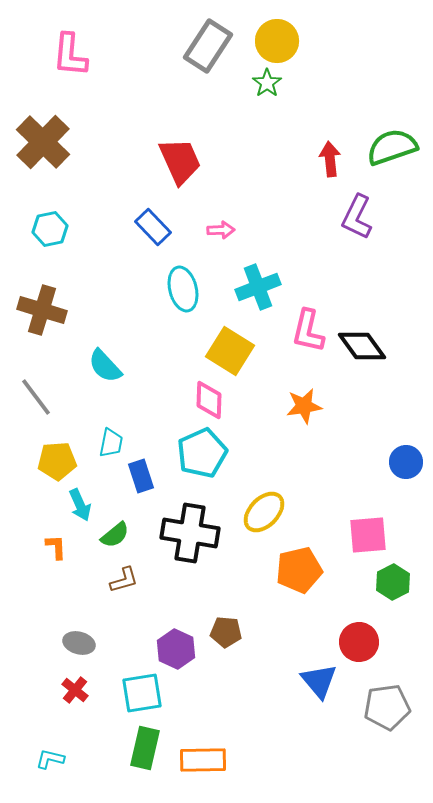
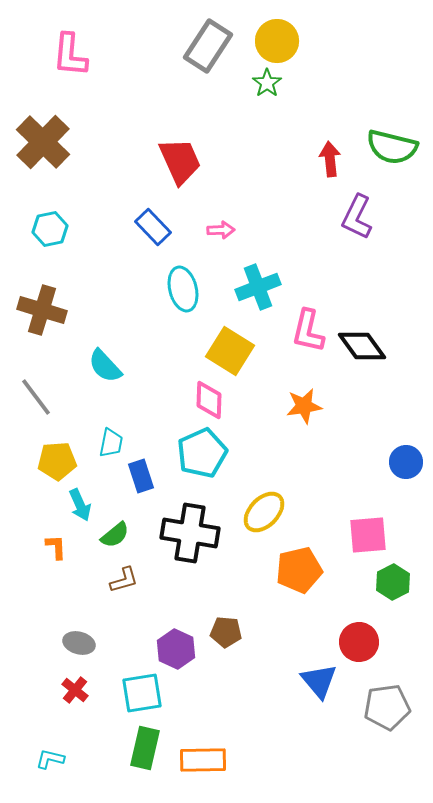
green semicircle at (392, 147): rotated 147 degrees counterclockwise
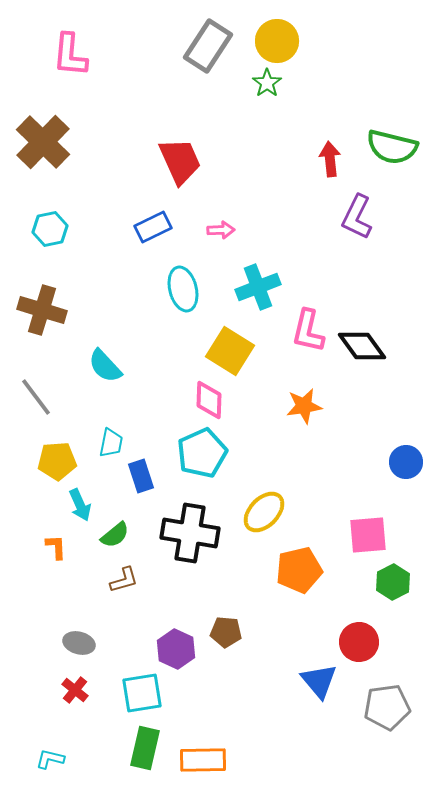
blue rectangle at (153, 227): rotated 72 degrees counterclockwise
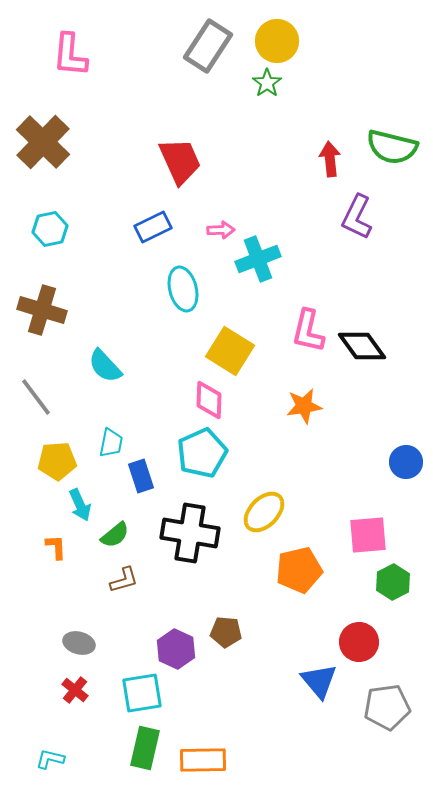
cyan cross at (258, 287): moved 28 px up
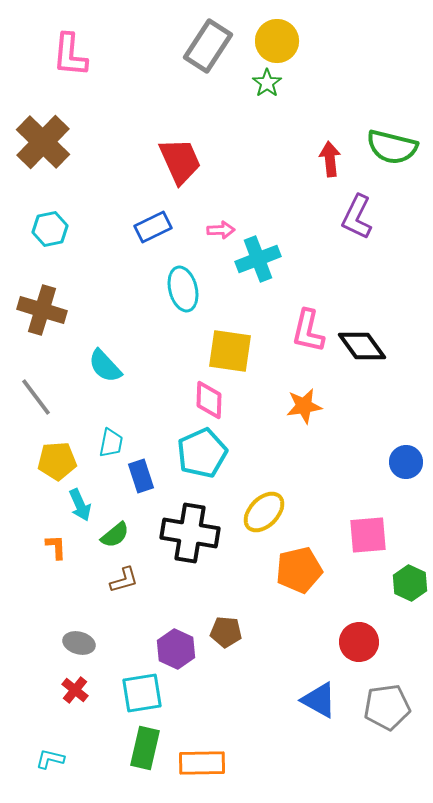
yellow square at (230, 351): rotated 24 degrees counterclockwise
green hexagon at (393, 582): moved 17 px right, 1 px down; rotated 8 degrees counterclockwise
blue triangle at (319, 681): moved 19 px down; rotated 21 degrees counterclockwise
orange rectangle at (203, 760): moved 1 px left, 3 px down
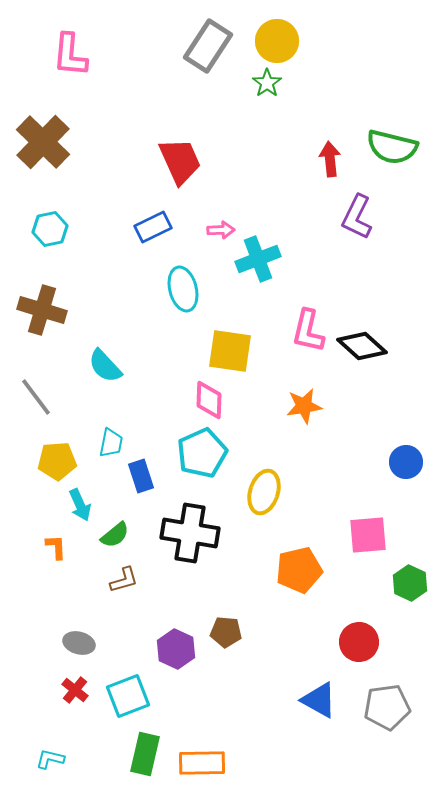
black diamond at (362, 346): rotated 12 degrees counterclockwise
yellow ellipse at (264, 512): moved 20 px up; rotated 27 degrees counterclockwise
cyan square at (142, 693): moved 14 px left, 3 px down; rotated 12 degrees counterclockwise
green rectangle at (145, 748): moved 6 px down
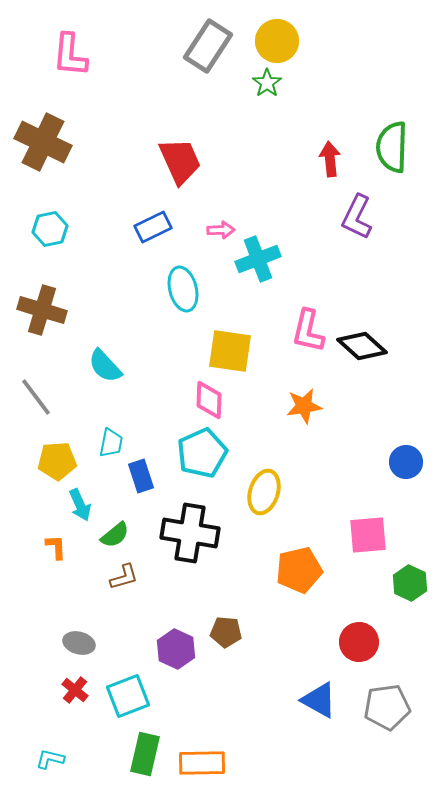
brown cross at (43, 142): rotated 18 degrees counterclockwise
green semicircle at (392, 147): rotated 78 degrees clockwise
brown L-shape at (124, 580): moved 3 px up
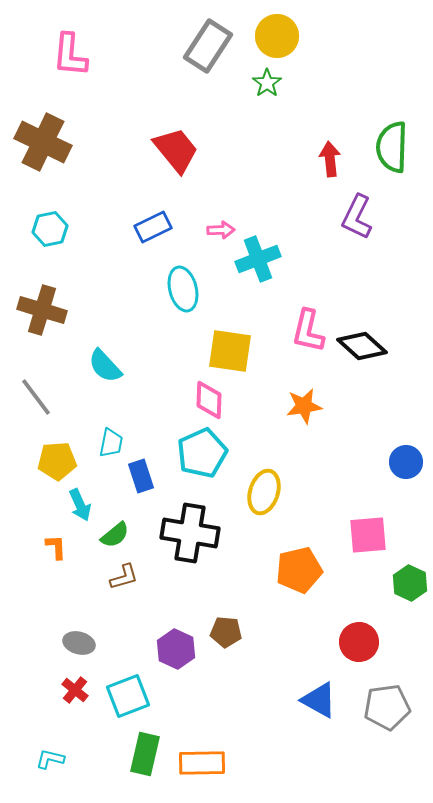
yellow circle at (277, 41): moved 5 px up
red trapezoid at (180, 161): moved 4 px left, 11 px up; rotated 15 degrees counterclockwise
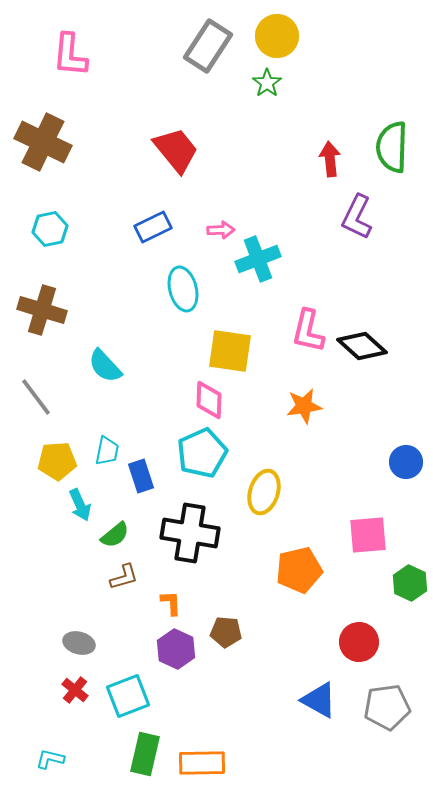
cyan trapezoid at (111, 443): moved 4 px left, 8 px down
orange L-shape at (56, 547): moved 115 px right, 56 px down
